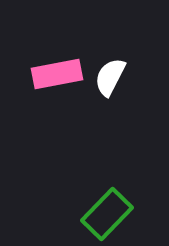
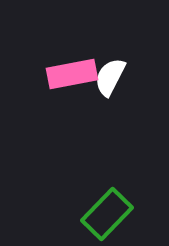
pink rectangle: moved 15 px right
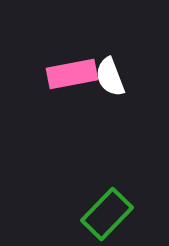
white semicircle: rotated 48 degrees counterclockwise
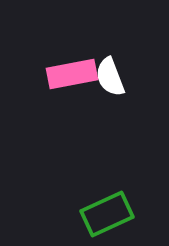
green rectangle: rotated 21 degrees clockwise
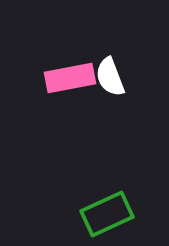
pink rectangle: moved 2 px left, 4 px down
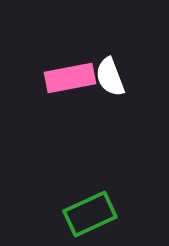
green rectangle: moved 17 px left
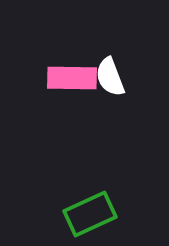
pink rectangle: moved 2 px right; rotated 12 degrees clockwise
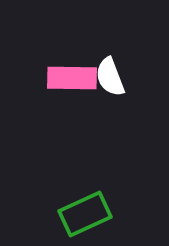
green rectangle: moved 5 px left
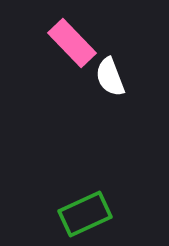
pink rectangle: moved 35 px up; rotated 45 degrees clockwise
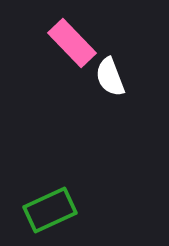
green rectangle: moved 35 px left, 4 px up
